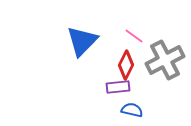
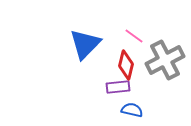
blue triangle: moved 3 px right, 3 px down
red diamond: rotated 12 degrees counterclockwise
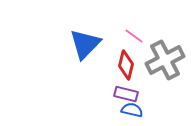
purple rectangle: moved 8 px right, 7 px down; rotated 20 degrees clockwise
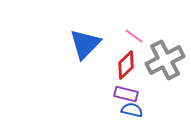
red diamond: rotated 32 degrees clockwise
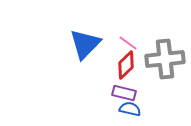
pink line: moved 6 px left, 7 px down
gray cross: moved 1 px up; rotated 21 degrees clockwise
purple rectangle: moved 2 px left, 1 px up
blue semicircle: moved 2 px left, 1 px up
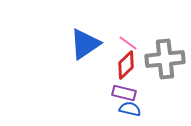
blue triangle: rotated 12 degrees clockwise
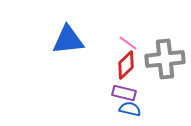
blue triangle: moved 17 px left, 4 px up; rotated 28 degrees clockwise
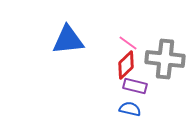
gray cross: rotated 12 degrees clockwise
purple rectangle: moved 11 px right, 7 px up
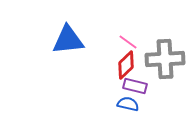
pink line: moved 1 px up
gray cross: rotated 9 degrees counterclockwise
blue semicircle: moved 2 px left, 5 px up
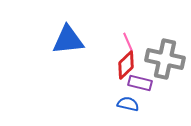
pink line: rotated 30 degrees clockwise
gray cross: rotated 15 degrees clockwise
purple rectangle: moved 5 px right, 3 px up
